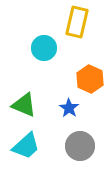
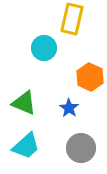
yellow rectangle: moved 5 px left, 3 px up
orange hexagon: moved 2 px up
green triangle: moved 2 px up
gray circle: moved 1 px right, 2 px down
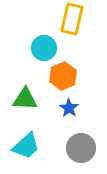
orange hexagon: moved 27 px left, 1 px up; rotated 12 degrees clockwise
green triangle: moved 1 px right, 4 px up; rotated 20 degrees counterclockwise
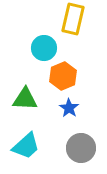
yellow rectangle: moved 1 px right
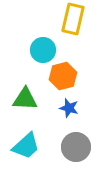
cyan circle: moved 1 px left, 2 px down
orange hexagon: rotated 8 degrees clockwise
blue star: rotated 18 degrees counterclockwise
gray circle: moved 5 px left, 1 px up
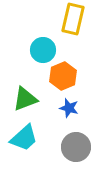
orange hexagon: rotated 8 degrees counterclockwise
green triangle: rotated 24 degrees counterclockwise
cyan trapezoid: moved 2 px left, 8 px up
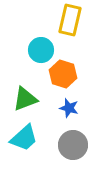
yellow rectangle: moved 3 px left, 1 px down
cyan circle: moved 2 px left
orange hexagon: moved 2 px up; rotated 20 degrees counterclockwise
gray circle: moved 3 px left, 2 px up
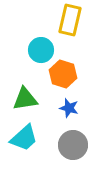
green triangle: rotated 12 degrees clockwise
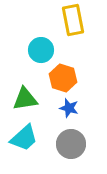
yellow rectangle: moved 3 px right; rotated 24 degrees counterclockwise
orange hexagon: moved 4 px down
gray circle: moved 2 px left, 1 px up
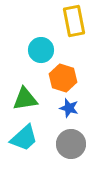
yellow rectangle: moved 1 px right, 1 px down
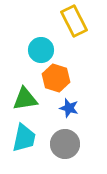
yellow rectangle: rotated 16 degrees counterclockwise
orange hexagon: moved 7 px left
cyan trapezoid: rotated 36 degrees counterclockwise
gray circle: moved 6 px left
